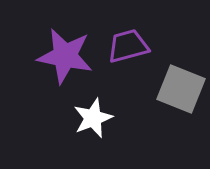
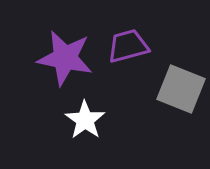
purple star: moved 2 px down
white star: moved 8 px left, 2 px down; rotated 15 degrees counterclockwise
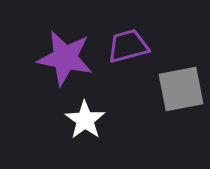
gray square: rotated 33 degrees counterclockwise
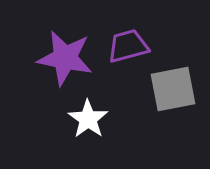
gray square: moved 8 px left
white star: moved 3 px right, 1 px up
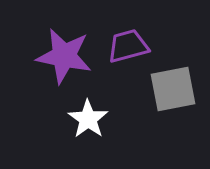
purple star: moved 1 px left, 2 px up
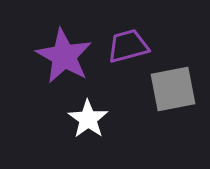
purple star: rotated 18 degrees clockwise
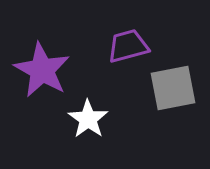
purple star: moved 22 px left, 14 px down
gray square: moved 1 px up
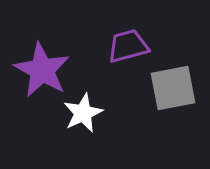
white star: moved 5 px left, 6 px up; rotated 12 degrees clockwise
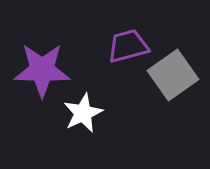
purple star: rotated 28 degrees counterclockwise
gray square: moved 13 px up; rotated 24 degrees counterclockwise
